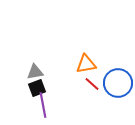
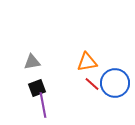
orange triangle: moved 1 px right, 2 px up
gray triangle: moved 3 px left, 10 px up
blue circle: moved 3 px left
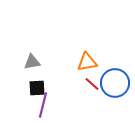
black square: rotated 18 degrees clockwise
purple line: rotated 25 degrees clockwise
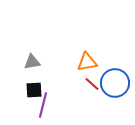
black square: moved 3 px left, 2 px down
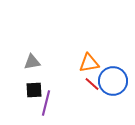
orange triangle: moved 2 px right, 1 px down
blue circle: moved 2 px left, 2 px up
purple line: moved 3 px right, 2 px up
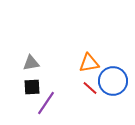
gray triangle: moved 1 px left, 1 px down
red line: moved 2 px left, 4 px down
black square: moved 2 px left, 3 px up
purple line: rotated 20 degrees clockwise
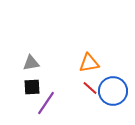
blue circle: moved 10 px down
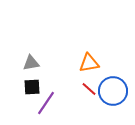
red line: moved 1 px left, 1 px down
